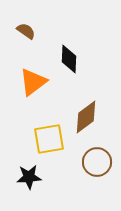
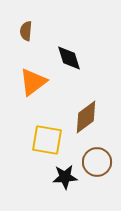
brown semicircle: rotated 120 degrees counterclockwise
black diamond: moved 1 px up; rotated 20 degrees counterclockwise
yellow square: moved 2 px left, 1 px down; rotated 20 degrees clockwise
black star: moved 36 px right
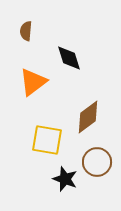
brown diamond: moved 2 px right
black star: moved 2 px down; rotated 25 degrees clockwise
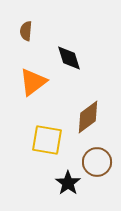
black star: moved 3 px right, 4 px down; rotated 15 degrees clockwise
